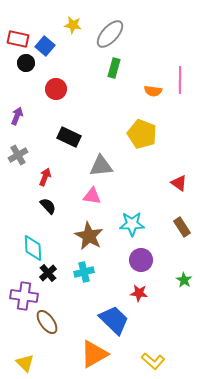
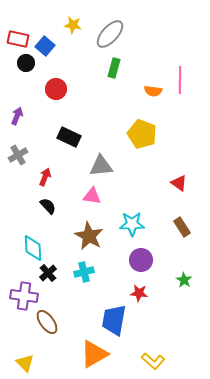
blue trapezoid: rotated 124 degrees counterclockwise
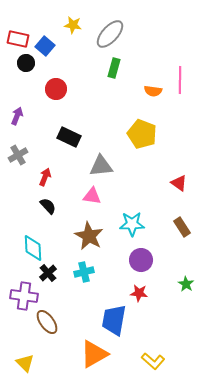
green star: moved 2 px right, 4 px down
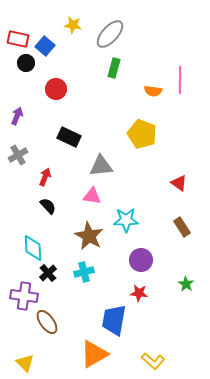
cyan star: moved 6 px left, 4 px up
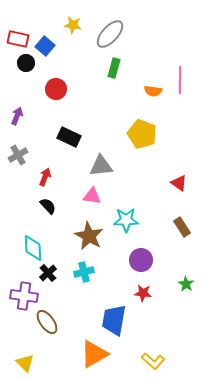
red star: moved 4 px right
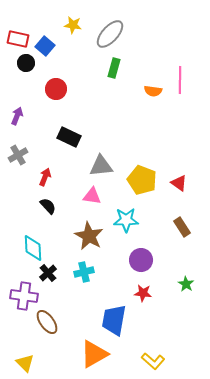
yellow pentagon: moved 46 px down
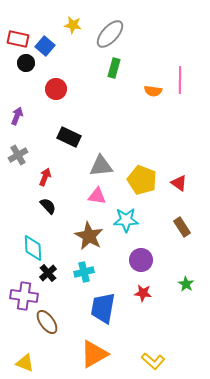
pink triangle: moved 5 px right
blue trapezoid: moved 11 px left, 12 px up
yellow triangle: rotated 24 degrees counterclockwise
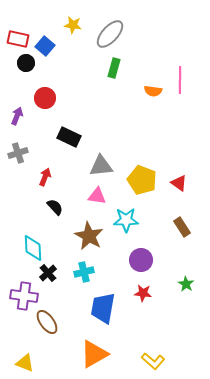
red circle: moved 11 px left, 9 px down
gray cross: moved 2 px up; rotated 12 degrees clockwise
black semicircle: moved 7 px right, 1 px down
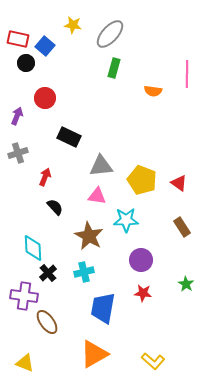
pink line: moved 7 px right, 6 px up
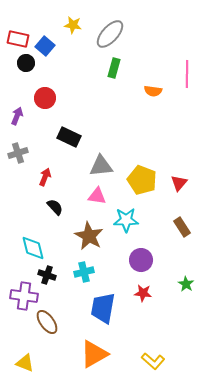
red triangle: rotated 36 degrees clockwise
cyan diamond: rotated 12 degrees counterclockwise
black cross: moved 1 px left, 2 px down; rotated 30 degrees counterclockwise
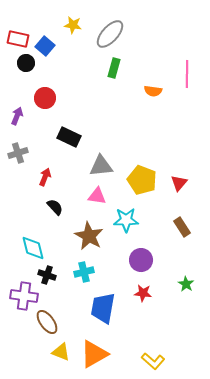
yellow triangle: moved 36 px right, 11 px up
